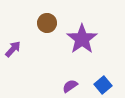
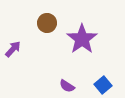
purple semicircle: moved 3 px left; rotated 112 degrees counterclockwise
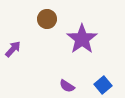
brown circle: moved 4 px up
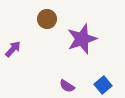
purple star: rotated 16 degrees clockwise
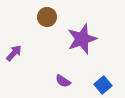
brown circle: moved 2 px up
purple arrow: moved 1 px right, 4 px down
purple semicircle: moved 4 px left, 5 px up
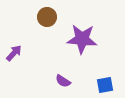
purple star: rotated 24 degrees clockwise
blue square: moved 2 px right; rotated 30 degrees clockwise
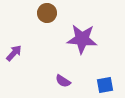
brown circle: moved 4 px up
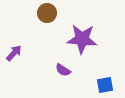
purple semicircle: moved 11 px up
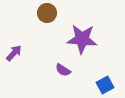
blue square: rotated 18 degrees counterclockwise
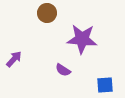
purple arrow: moved 6 px down
blue square: rotated 24 degrees clockwise
